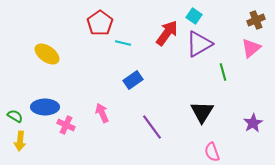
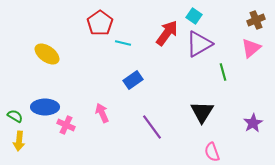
yellow arrow: moved 1 px left
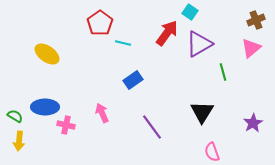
cyan square: moved 4 px left, 4 px up
pink cross: rotated 12 degrees counterclockwise
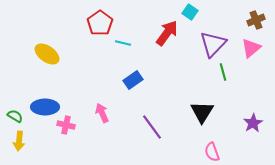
purple triangle: moved 14 px right; rotated 16 degrees counterclockwise
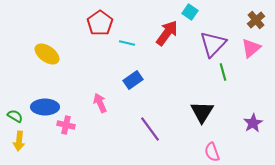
brown cross: rotated 18 degrees counterclockwise
cyan line: moved 4 px right
pink arrow: moved 2 px left, 10 px up
purple line: moved 2 px left, 2 px down
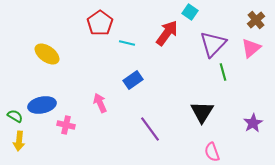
blue ellipse: moved 3 px left, 2 px up; rotated 12 degrees counterclockwise
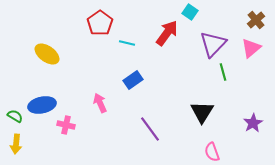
yellow arrow: moved 3 px left, 3 px down
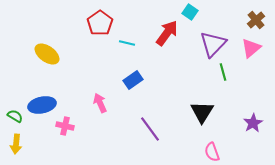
pink cross: moved 1 px left, 1 px down
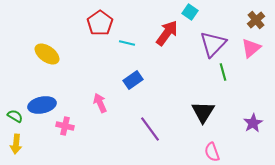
black triangle: moved 1 px right
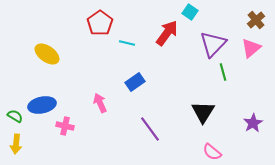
blue rectangle: moved 2 px right, 2 px down
pink semicircle: rotated 30 degrees counterclockwise
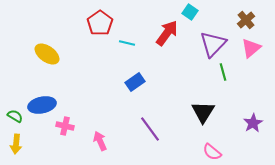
brown cross: moved 10 px left
pink arrow: moved 38 px down
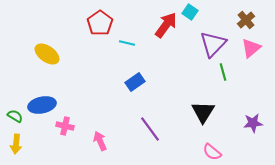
red arrow: moved 1 px left, 8 px up
purple star: rotated 24 degrees clockwise
